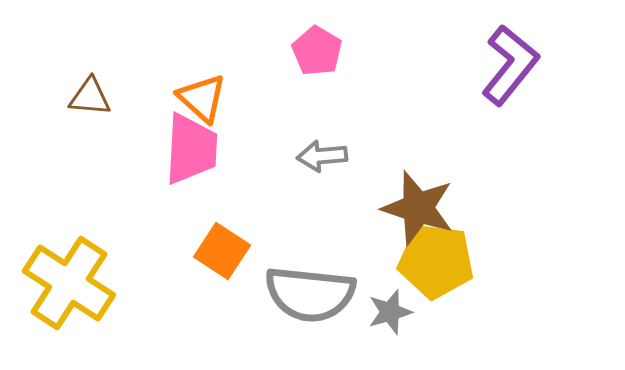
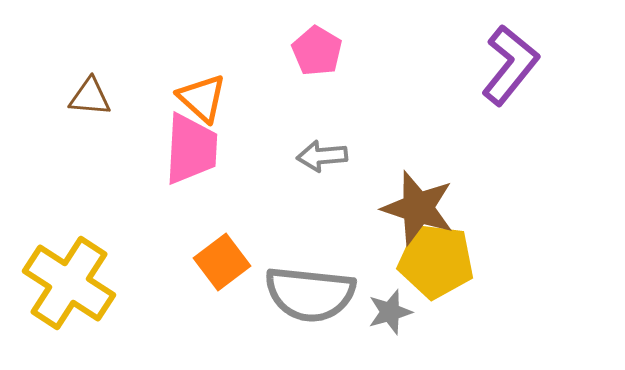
orange square: moved 11 px down; rotated 20 degrees clockwise
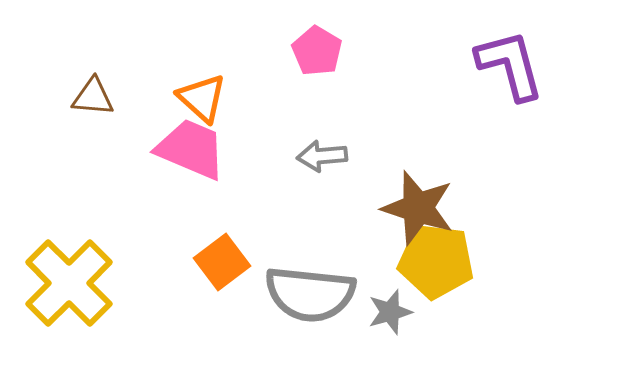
purple L-shape: rotated 54 degrees counterclockwise
brown triangle: moved 3 px right
pink trapezoid: rotated 70 degrees counterclockwise
yellow cross: rotated 12 degrees clockwise
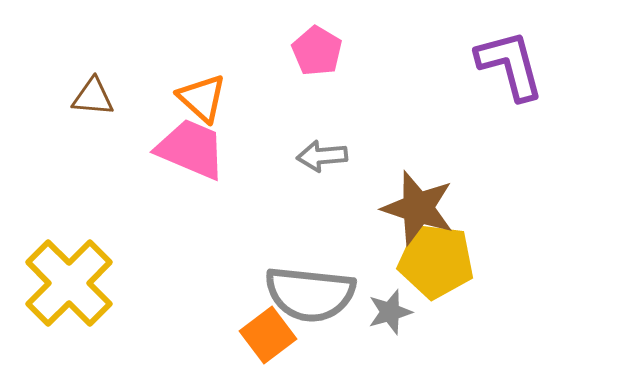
orange square: moved 46 px right, 73 px down
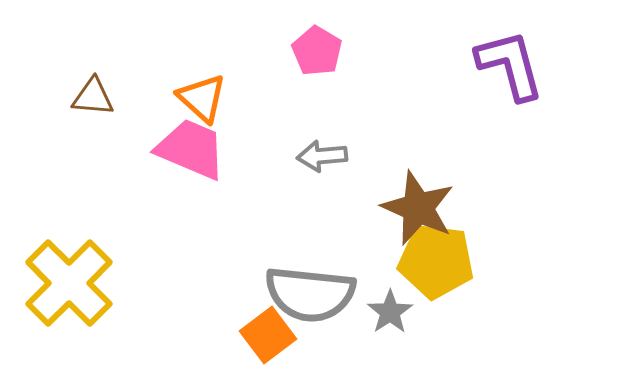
brown star: rotated 6 degrees clockwise
gray star: rotated 18 degrees counterclockwise
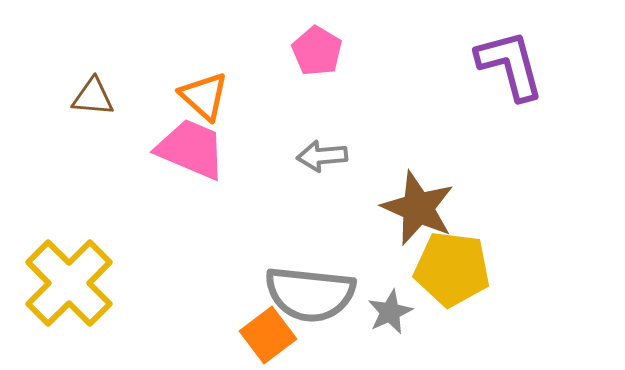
orange triangle: moved 2 px right, 2 px up
yellow pentagon: moved 16 px right, 8 px down
gray star: rotated 9 degrees clockwise
